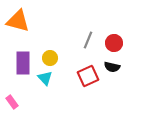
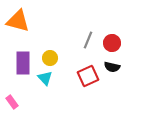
red circle: moved 2 px left
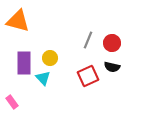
purple rectangle: moved 1 px right
cyan triangle: moved 2 px left
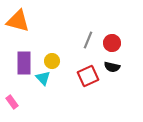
yellow circle: moved 2 px right, 3 px down
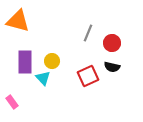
gray line: moved 7 px up
purple rectangle: moved 1 px right, 1 px up
